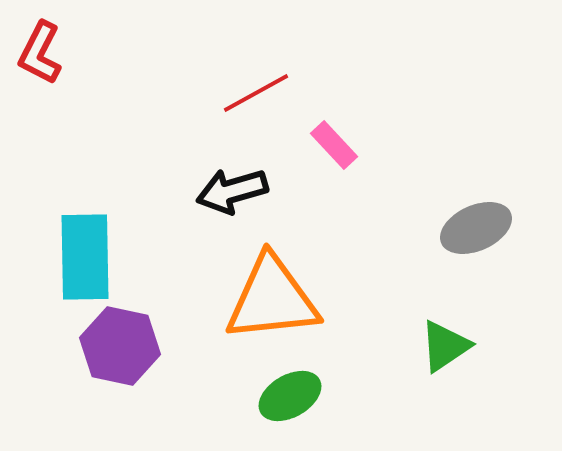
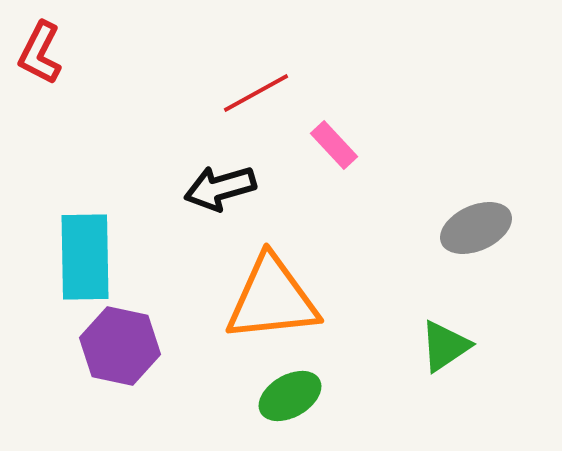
black arrow: moved 12 px left, 3 px up
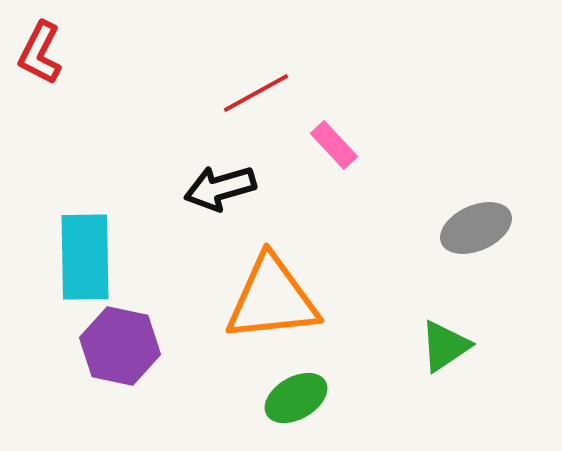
green ellipse: moved 6 px right, 2 px down
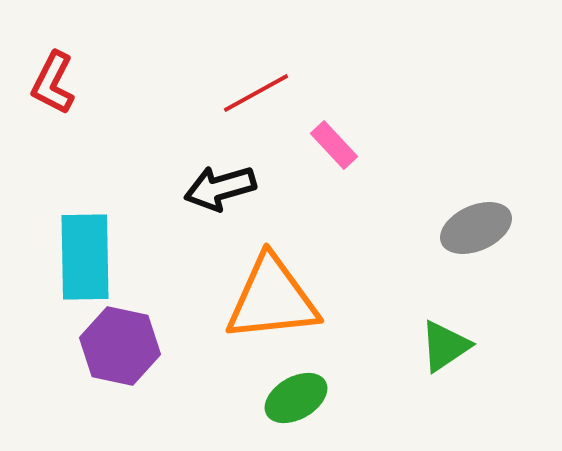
red L-shape: moved 13 px right, 30 px down
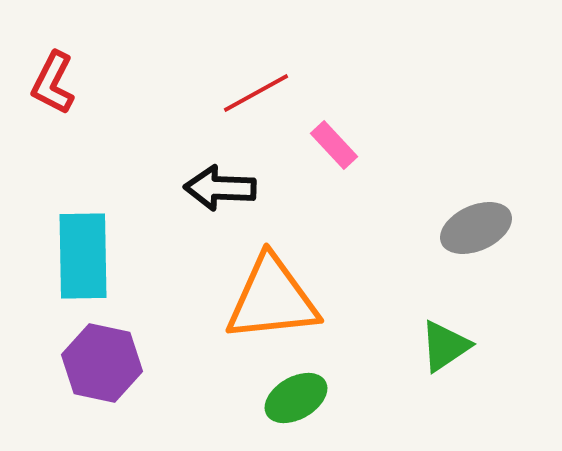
black arrow: rotated 18 degrees clockwise
cyan rectangle: moved 2 px left, 1 px up
purple hexagon: moved 18 px left, 17 px down
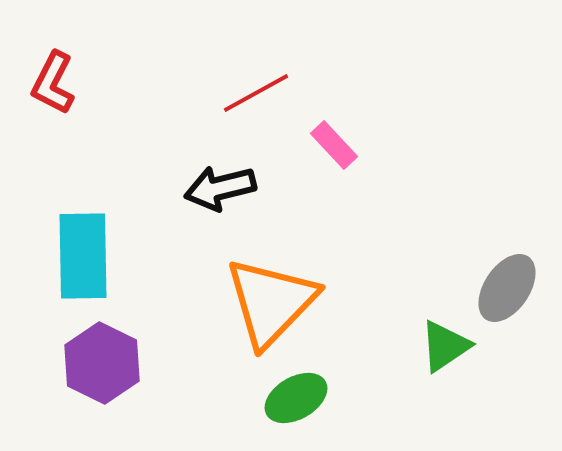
black arrow: rotated 16 degrees counterclockwise
gray ellipse: moved 31 px right, 60 px down; rotated 32 degrees counterclockwise
orange triangle: moved 1 px left, 3 px down; rotated 40 degrees counterclockwise
purple hexagon: rotated 14 degrees clockwise
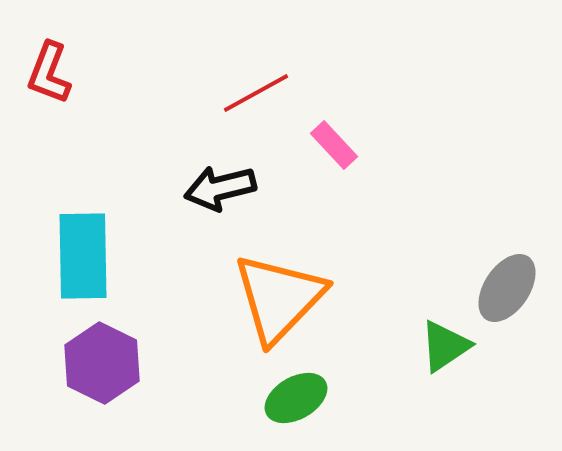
red L-shape: moved 4 px left, 10 px up; rotated 6 degrees counterclockwise
orange triangle: moved 8 px right, 4 px up
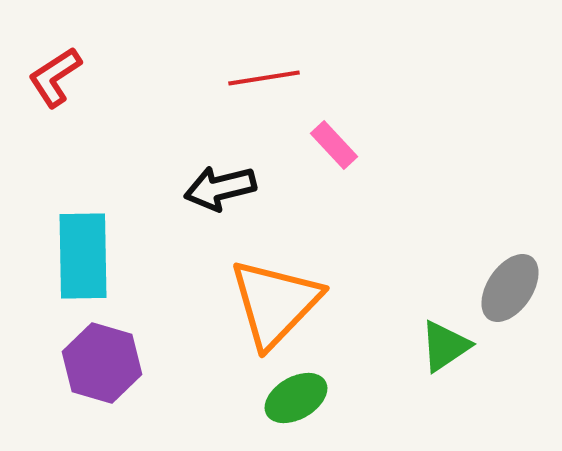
red L-shape: moved 6 px right, 4 px down; rotated 36 degrees clockwise
red line: moved 8 px right, 15 px up; rotated 20 degrees clockwise
gray ellipse: moved 3 px right
orange triangle: moved 4 px left, 5 px down
purple hexagon: rotated 10 degrees counterclockwise
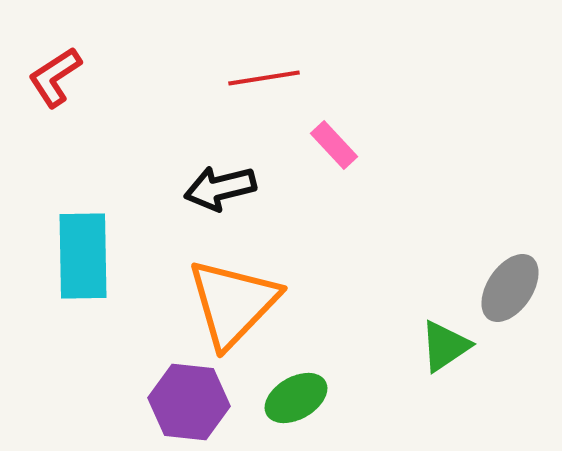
orange triangle: moved 42 px left
purple hexagon: moved 87 px right, 39 px down; rotated 10 degrees counterclockwise
